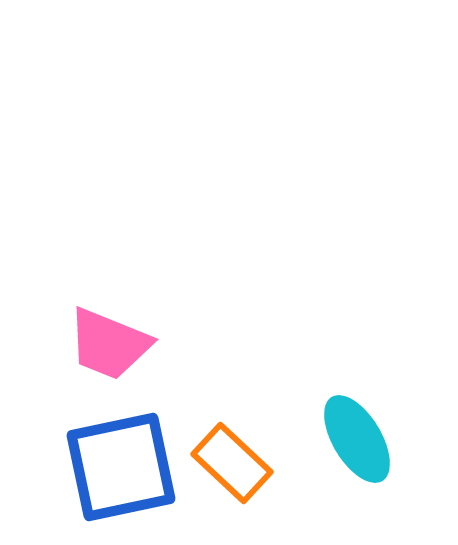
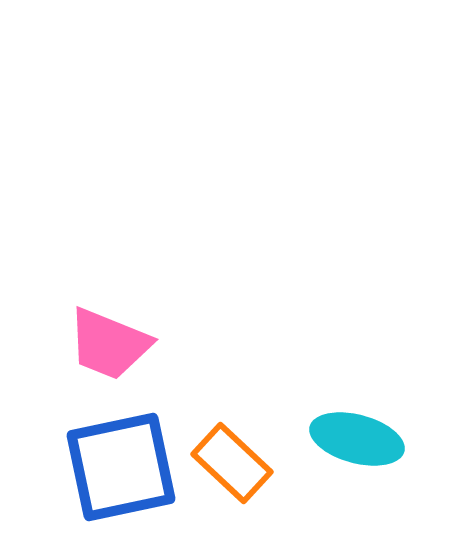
cyan ellipse: rotated 44 degrees counterclockwise
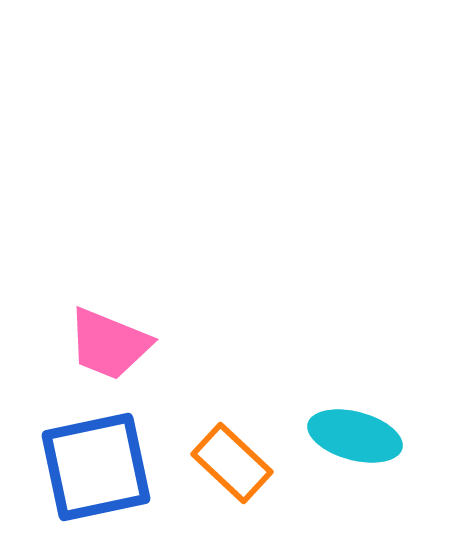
cyan ellipse: moved 2 px left, 3 px up
blue square: moved 25 px left
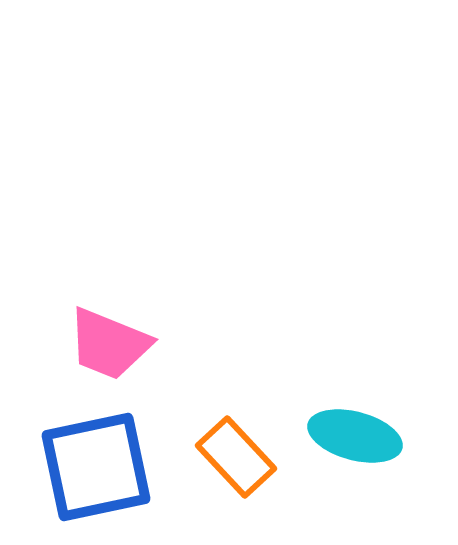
orange rectangle: moved 4 px right, 6 px up; rotated 4 degrees clockwise
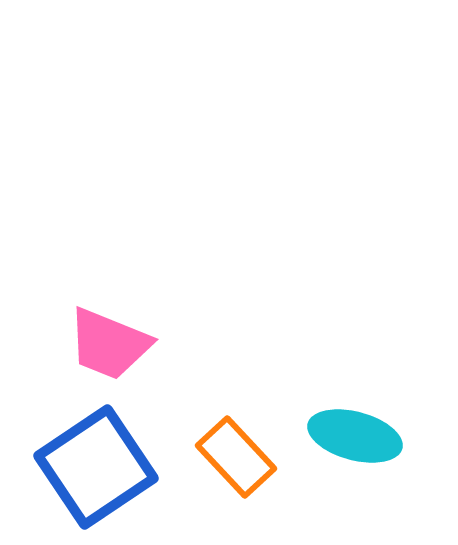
blue square: rotated 22 degrees counterclockwise
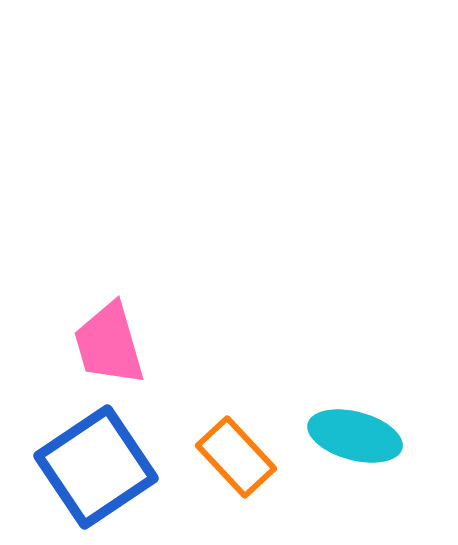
pink trapezoid: rotated 52 degrees clockwise
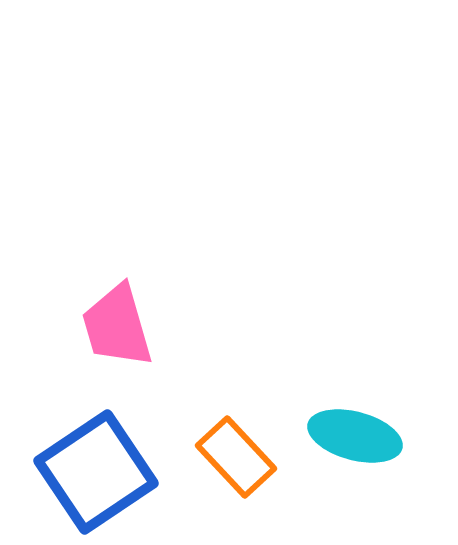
pink trapezoid: moved 8 px right, 18 px up
blue square: moved 5 px down
